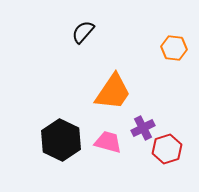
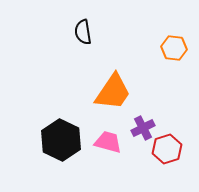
black semicircle: rotated 50 degrees counterclockwise
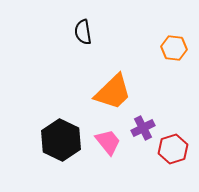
orange trapezoid: rotated 12 degrees clockwise
pink trapezoid: rotated 36 degrees clockwise
red hexagon: moved 6 px right
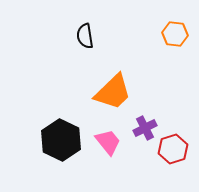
black semicircle: moved 2 px right, 4 px down
orange hexagon: moved 1 px right, 14 px up
purple cross: moved 2 px right
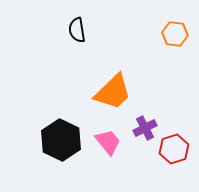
black semicircle: moved 8 px left, 6 px up
red hexagon: moved 1 px right
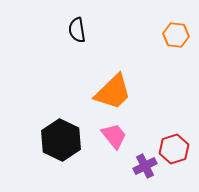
orange hexagon: moved 1 px right, 1 px down
purple cross: moved 38 px down
pink trapezoid: moved 6 px right, 6 px up
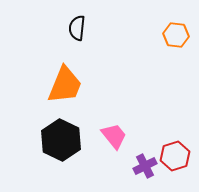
black semicircle: moved 2 px up; rotated 15 degrees clockwise
orange trapezoid: moved 48 px left, 7 px up; rotated 24 degrees counterclockwise
red hexagon: moved 1 px right, 7 px down
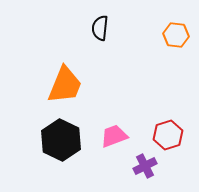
black semicircle: moved 23 px right
pink trapezoid: rotated 72 degrees counterclockwise
red hexagon: moved 7 px left, 21 px up
